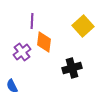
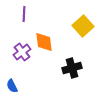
purple line: moved 8 px left, 7 px up
orange diamond: rotated 15 degrees counterclockwise
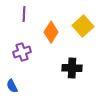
orange diamond: moved 7 px right, 10 px up; rotated 40 degrees clockwise
purple cross: rotated 18 degrees clockwise
black cross: rotated 18 degrees clockwise
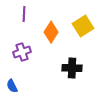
yellow square: rotated 10 degrees clockwise
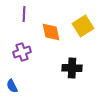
orange diamond: rotated 45 degrees counterclockwise
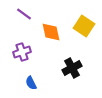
purple line: rotated 56 degrees counterclockwise
yellow square: moved 1 px right; rotated 25 degrees counterclockwise
black cross: rotated 30 degrees counterclockwise
blue semicircle: moved 19 px right, 3 px up
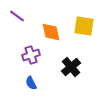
purple line: moved 7 px left, 2 px down
yellow square: rotated 25 degrees counterclockwise
purple cross: moved 9 px right, 3 px down
black cross: moved 1 px left, 1 px up; rotated 12 degrees counterclockwise
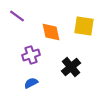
blue semicircle: rotated 88 degrees clockwise
